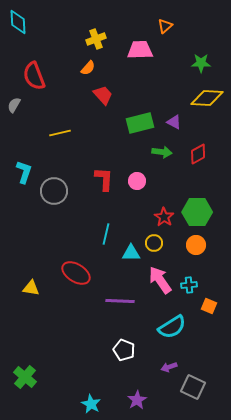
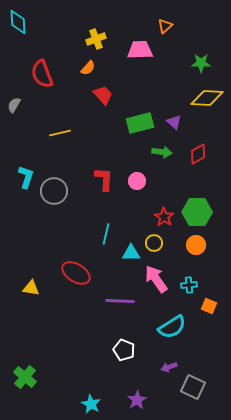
red semicircle: moved 8 px right, 2 px up
purple triangle: rotated 14 degrees clockwise
cyan L-shape: moved 2 px right, 5 px down
pink arrow: moved 4 px left, 1 px up
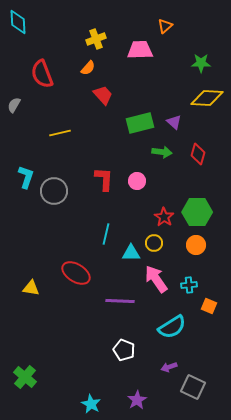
red diamond: rotated 45 degrees counterclockwise
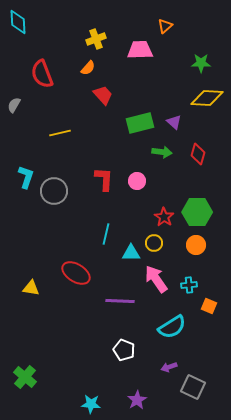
cyan star: rotated 24 degrees counterclockwise
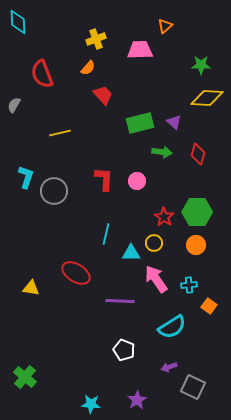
green star: moved 2 px down
orange square: rotated 14 degrees clockwise
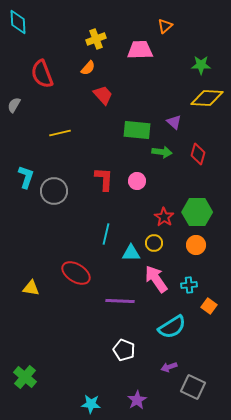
green rectangle: moved 3 px left, 7 px down; rotated 20 degrees clockwise
